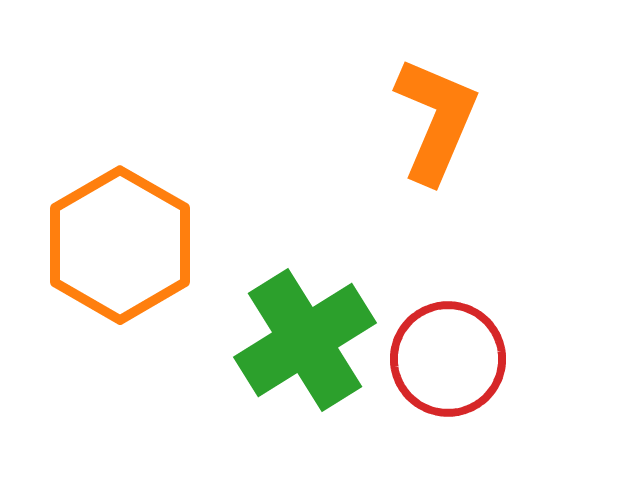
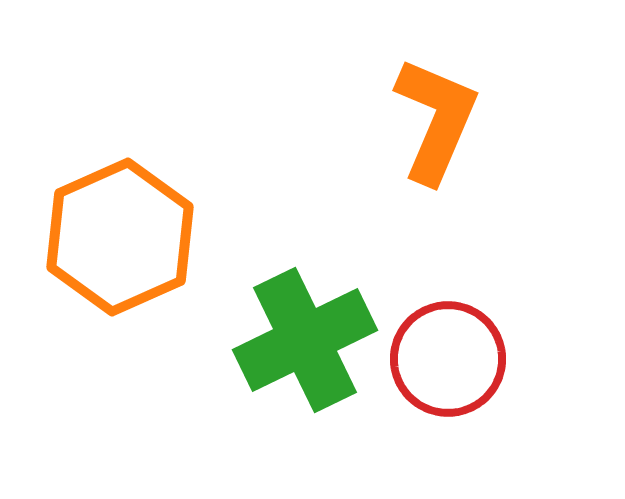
orange hexagon: moved 8 px up; rotated 6 degrees clockwise
green cross: rotated 6 degrees clockwise
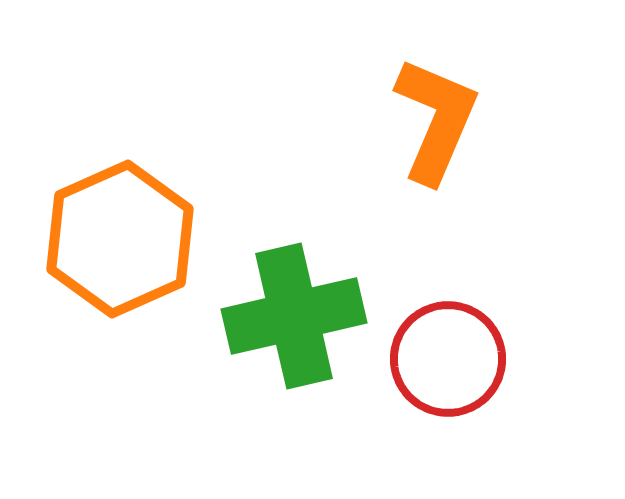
orange hexagon: moved 2 px down
green cross: moved 11 px left, 24 px up; rotated 13 degrees clockwise
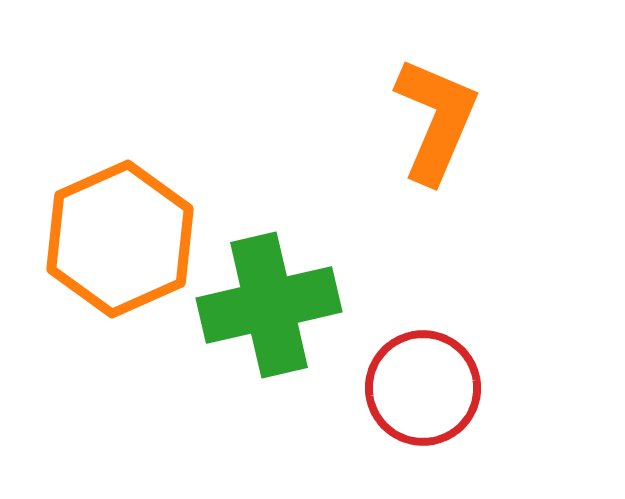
green cross: moved 25 px left, 11 px up
red circle: moved 25 px left, 29 px down
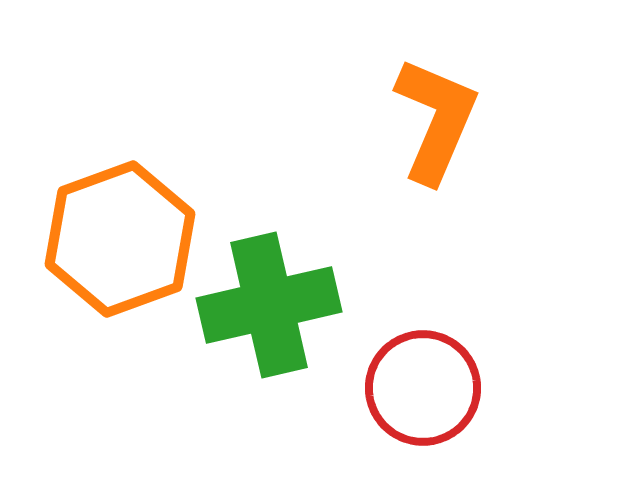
orange hexagon: rotated 4 degrees clockwise
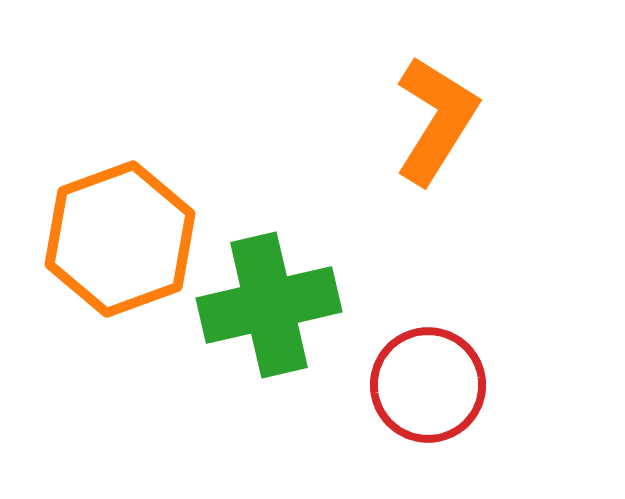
orange L-shape: rotated 9 degrees clockwise
red circle: moved 5 px right, 3 px up
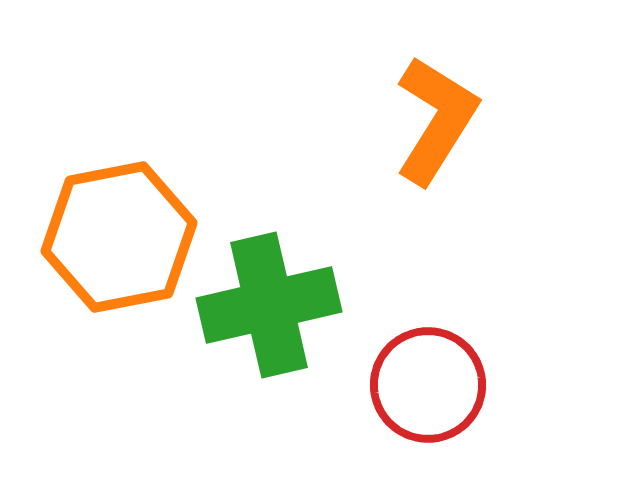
orange hexagon: moved 1 px left, 2 px up; rotated 9 degrees clockwise
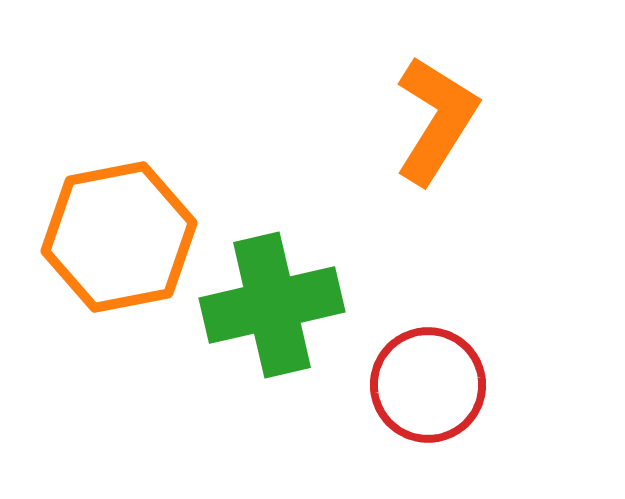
green cross: moved 3 px right
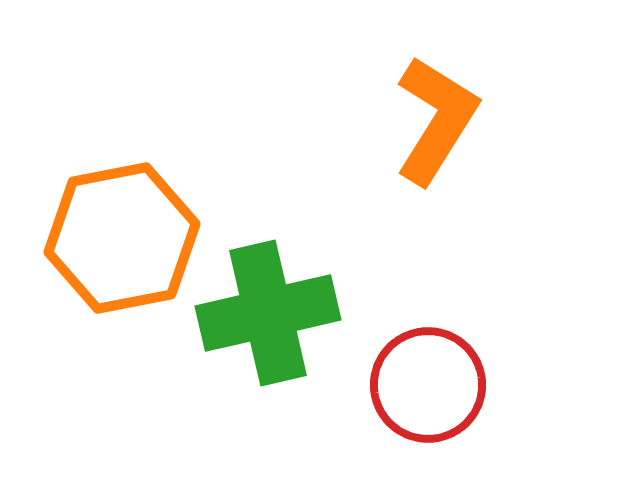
orange hexagon: moved 3 px right, 1 px down
green cross: moved 4 px left, 8 px down
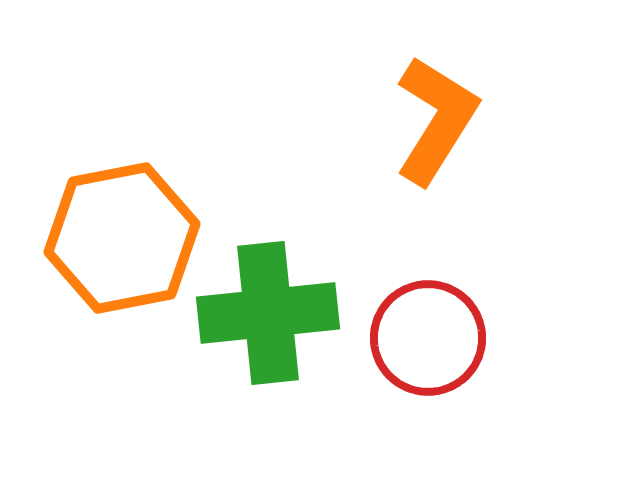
green cross: rotated 7 degrees clockwise
red circle: moved 47 px up
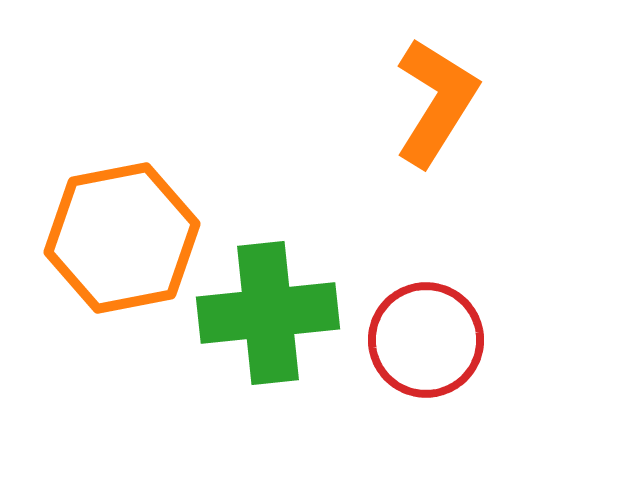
orange L-shape: moved 18 px up
red circle: moved 2 px left, 2 px down
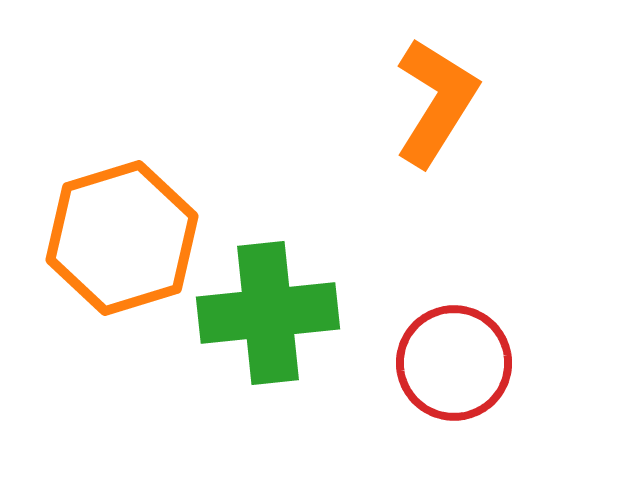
orange hexagon: rotated 6 degrees counterclockwise
red circle: moved 28 px right, 23 px down
